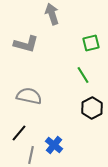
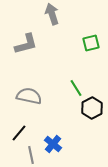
gray L-shape: rotated 30 degrees counterclockwise
green line: moved 7 px left, 13 px down
blue cross: moved 1 px left, 1 px up
gray line: rotated 24 degrees counterclockwise
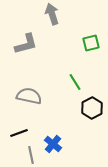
green line: moved 1 px left, 6 px up
black line: rotated 30 degrees clockwise
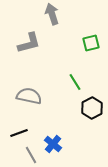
gray L-shape: moved 3 px right, 1 px up
gray line: rotated 18 degrees counterclockwise
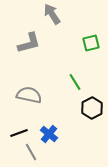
gray arrow: rotated 15 degrees counterclockwise
gray semicircle: moved 1 px up
blue cross: moved 4 px left, 10 px up
gray line: moved 3 px up
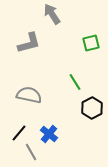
black line: rotated 30 degrees counterclockwise
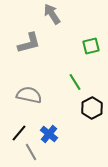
green square: moved 3 px down
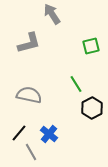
green line: moved 1 px right, 2 px down
